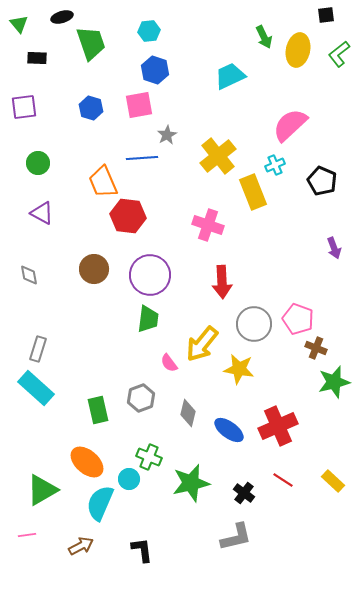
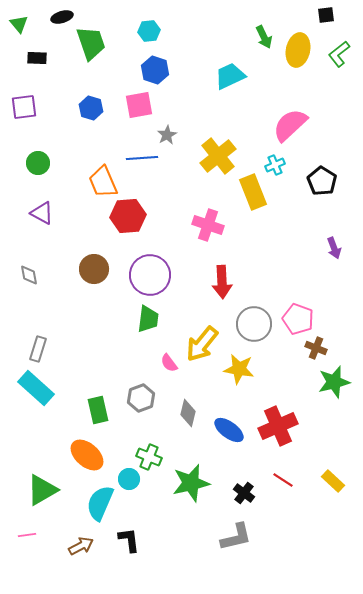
black pentagon at (322, 181): rotated 8 degrees clockwise
red hexagon at (128, 216): rotated 12 degrees counterclockwise
orange ellipse at (87, 462): moved 7 px up
black L-shape at (142, 550): moved 13 px left, 10 px up
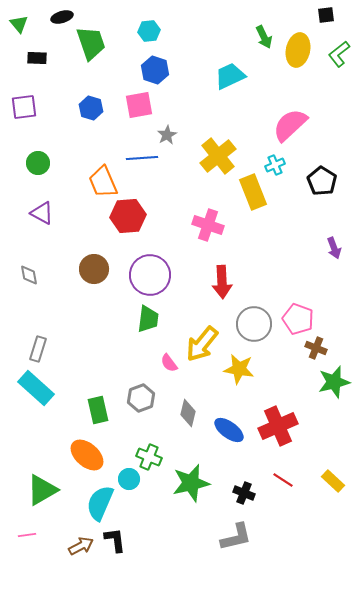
black cross at (244, 493): rotated 15 degrees counterclockwise
black L-shape at (129, 540): moved 14 px left
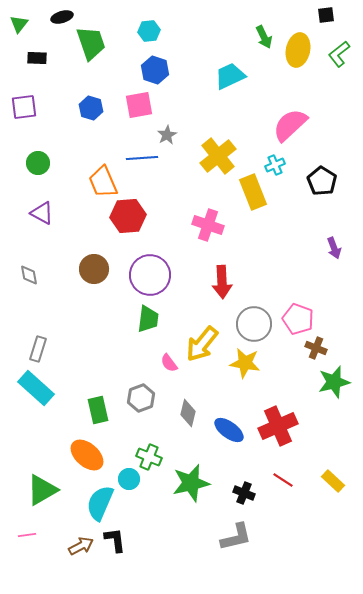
green triangle at (19, 24): rotated 18 degrees clockwise
yellow star at (239, 369): moved 6 px right, 6 px up
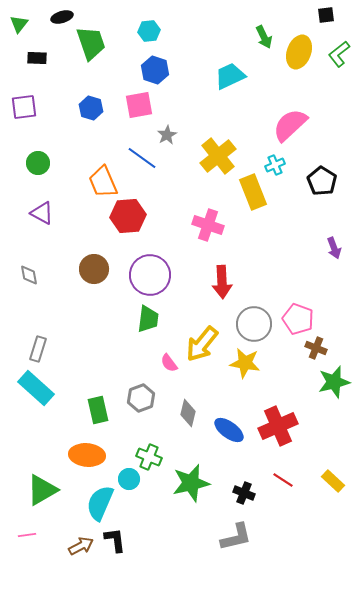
yellow ellipse at (298, 50): moved 1 px right, 2 px down; rotated 8 degrees clockwise
blue line at (142, 158): rotated 40 degrees clockwise
orange ellipse at (87, 455): rotated 36 degrees counterclockwise
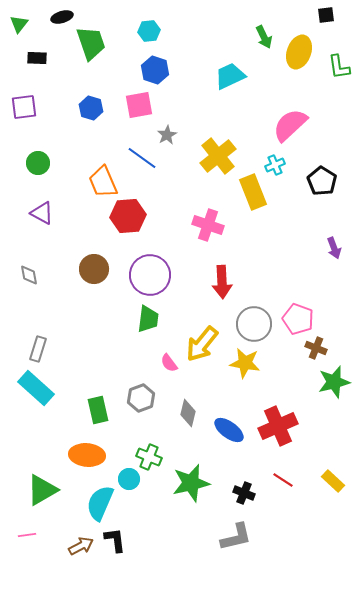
green L-shape at (339, 54): moved 13 px down; rotated 60 degrees counterclockwise
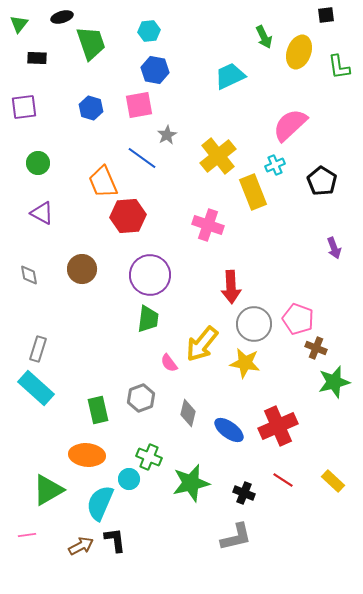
blue hexagon at (155, 70): rotated 8 degrees counterclockwise
brown circle at (94, 269): moved 12 px left
red arrow at (222, 282): moved 9 px right, 5 px down
green triangle at (42, 490): moved 6 px right
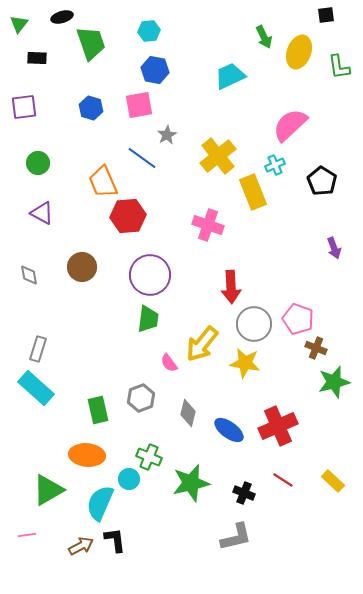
brown circle at (82, 269): moved 2 px up
